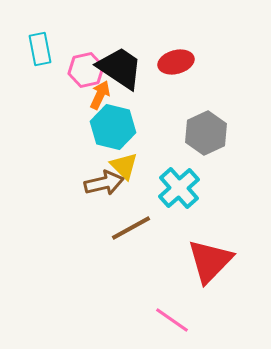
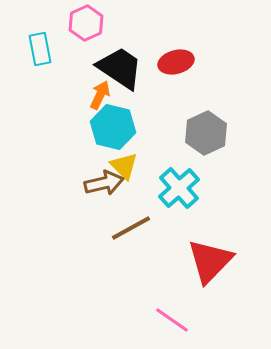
pink hexagon: moved 47 px up; rotated 12 degrees counterclockwise
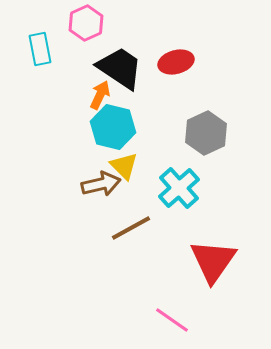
brown arrow: moved 3 px left, 1 px down
red triangle: moved 3 px right; rotated 9 degrees counterclockwise
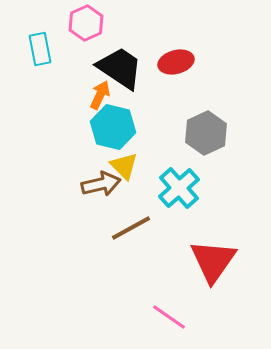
pink line: moved 3 px left, 3 px up
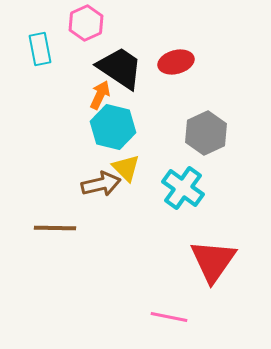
yellow triangle: moved 2 px right, 2 px down
cyan cross: moved 4 px right; rotated 12 degrees counterclockwise
brown line: moved 76 px left; rotated 30 degrees clockwise
pink line: rotated 24 degrees counterclockwise
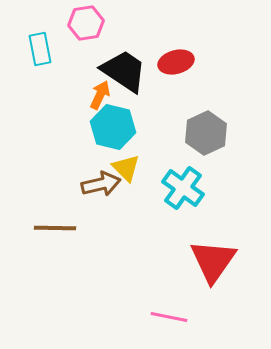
pink hexagon: rotated 16 degrees clockwise
black trapezoid: moved 4 px right, 3 px down
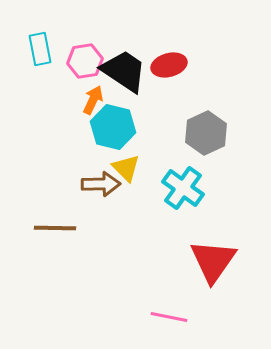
pink hexagon: moved 1 px left, 38 px down
red ellipse: moved 7 px left, 3 px down
orange arrow: moved 7 px left, 5 px down
brown arrow: rotated 12 degrees clockwise
